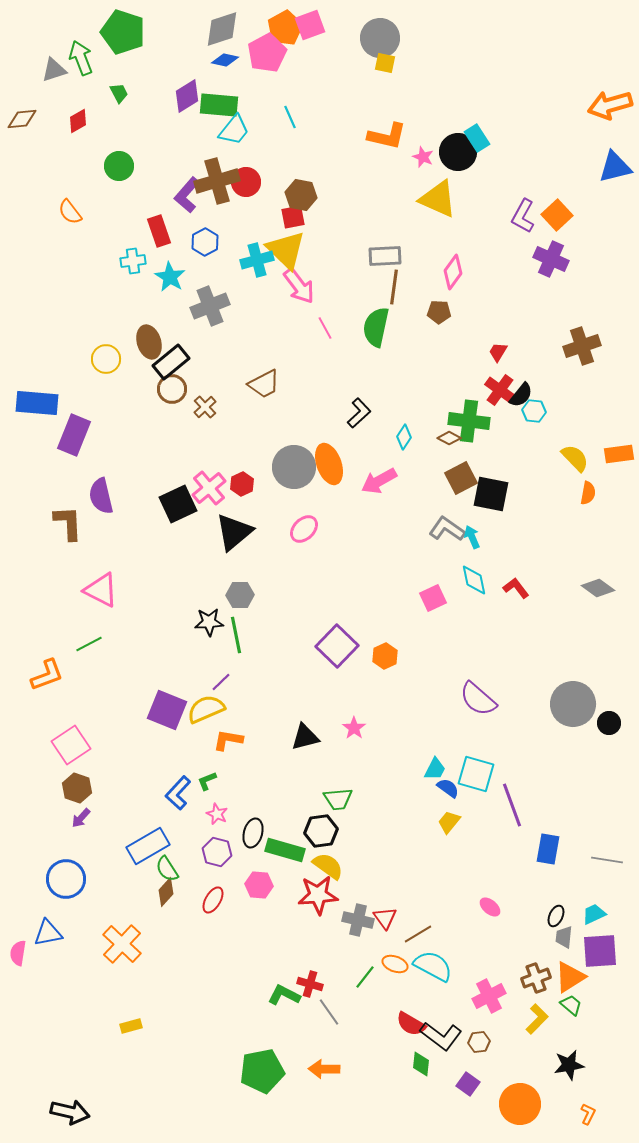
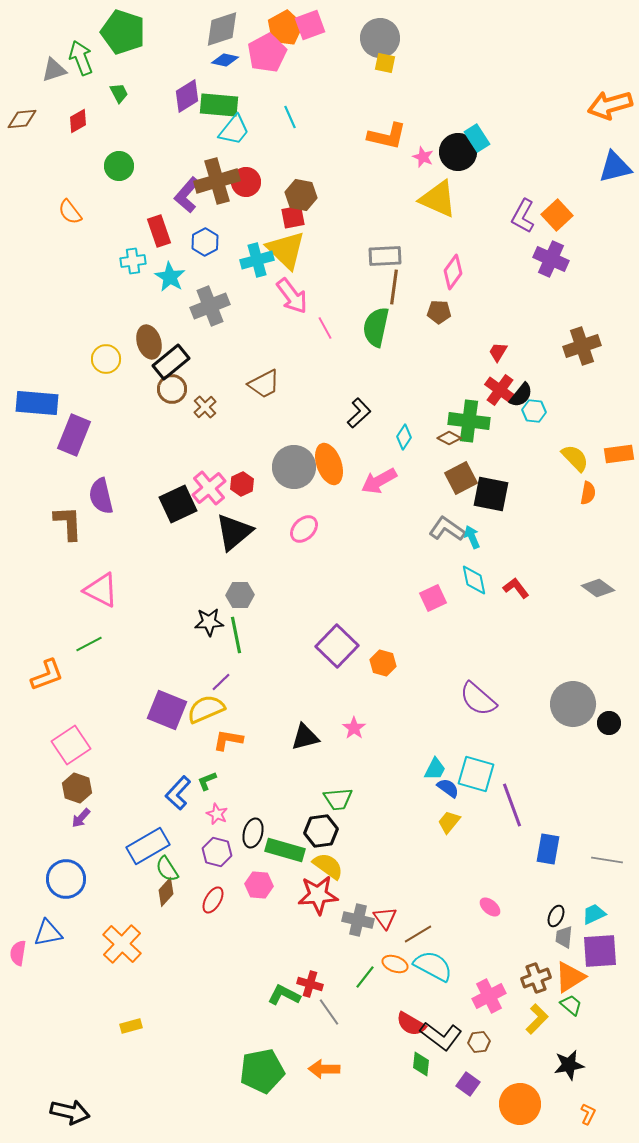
pink arrow at (299, 286): moved 7 px left, 10 px down
orange hexagon at (385, 656): moved 2 px left, 7 px down; rotated 20 degrees counterclockwise
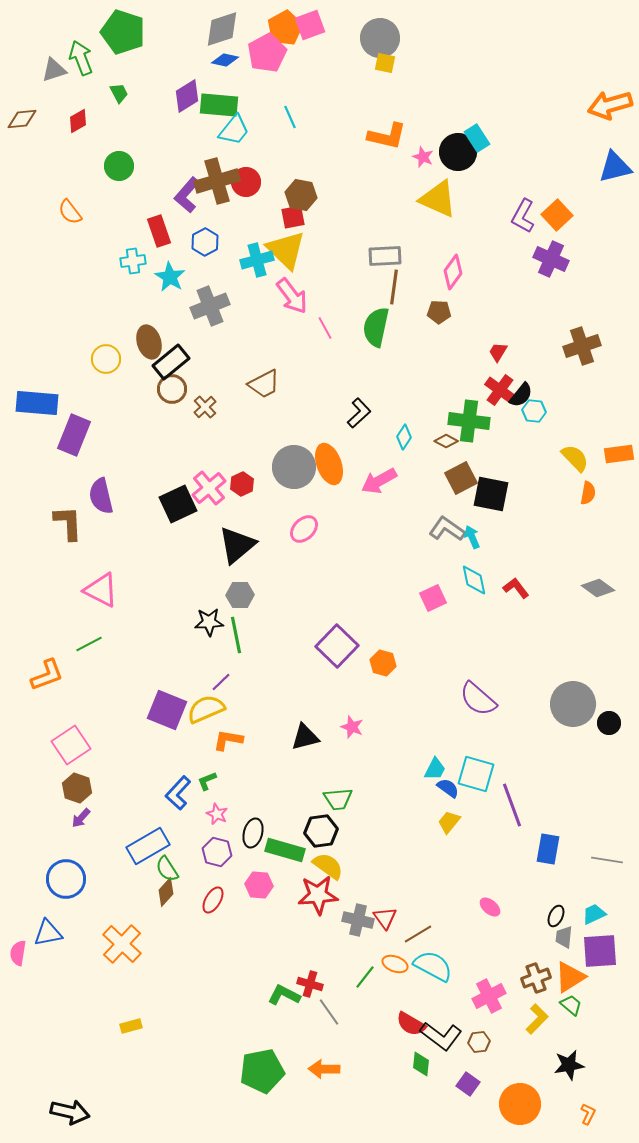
brown diamond at (449, 438): moved 3 px left, 3 px down
black triangle at (234, 532): moved 3 px right, 13 px down
pink star at (354, 728): moved 2 px left, 1 px up; rotated 15 degrees counterclockwise
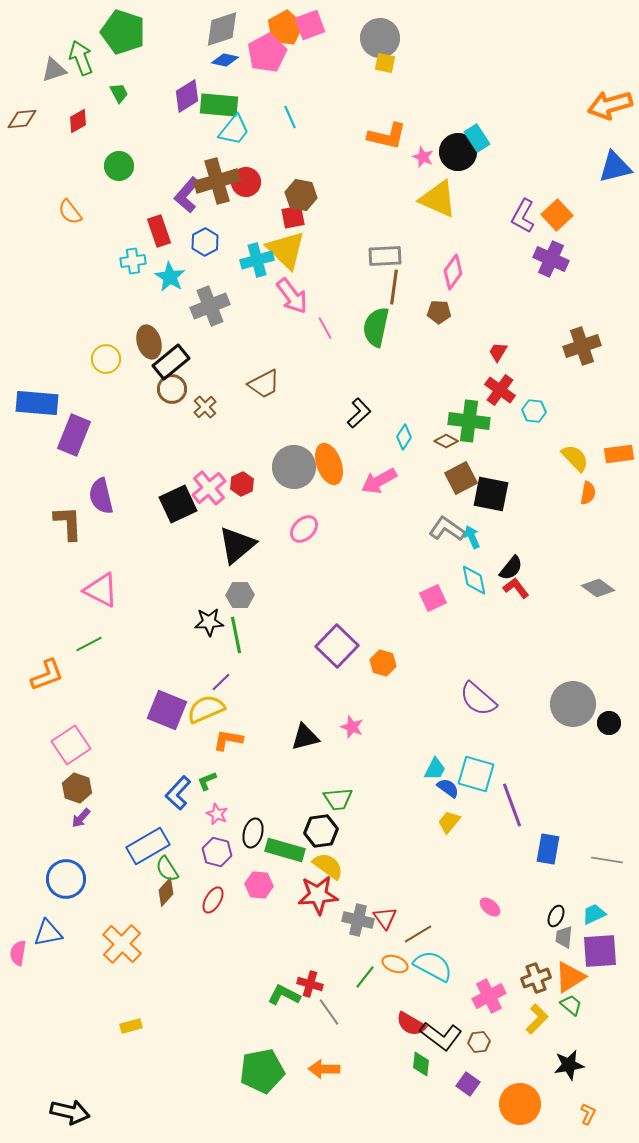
black semicircle at (521, 395): moved 10 px left, 173 px down
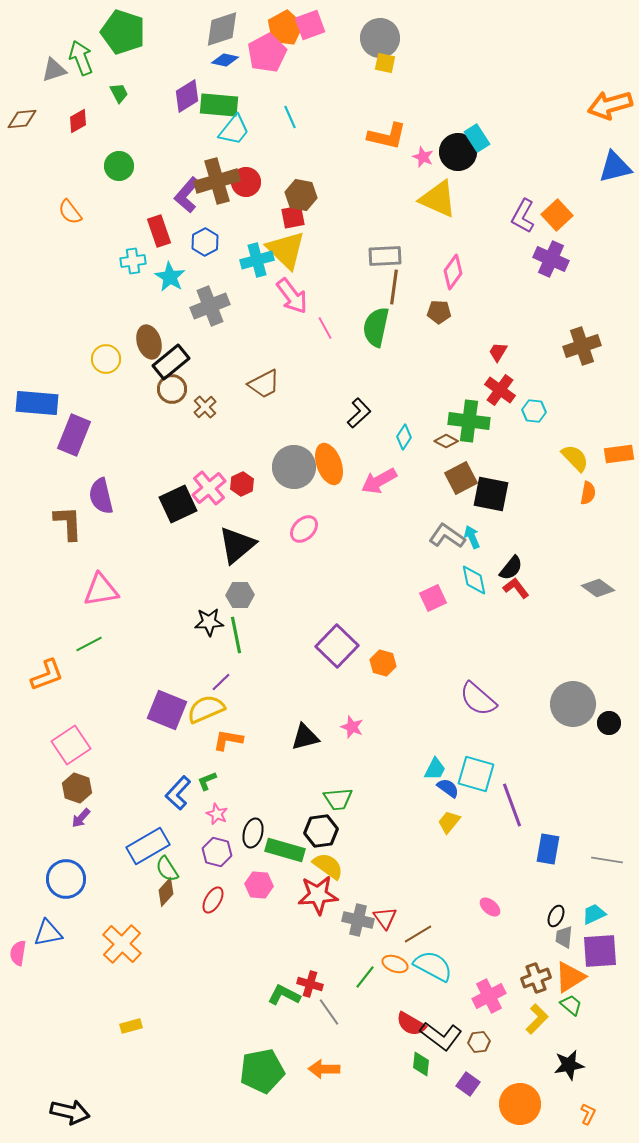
gray L-shape at (447, 529): moved 7 px down
pink triangle at (101, 590): rotated 36 degrees counterclockwise
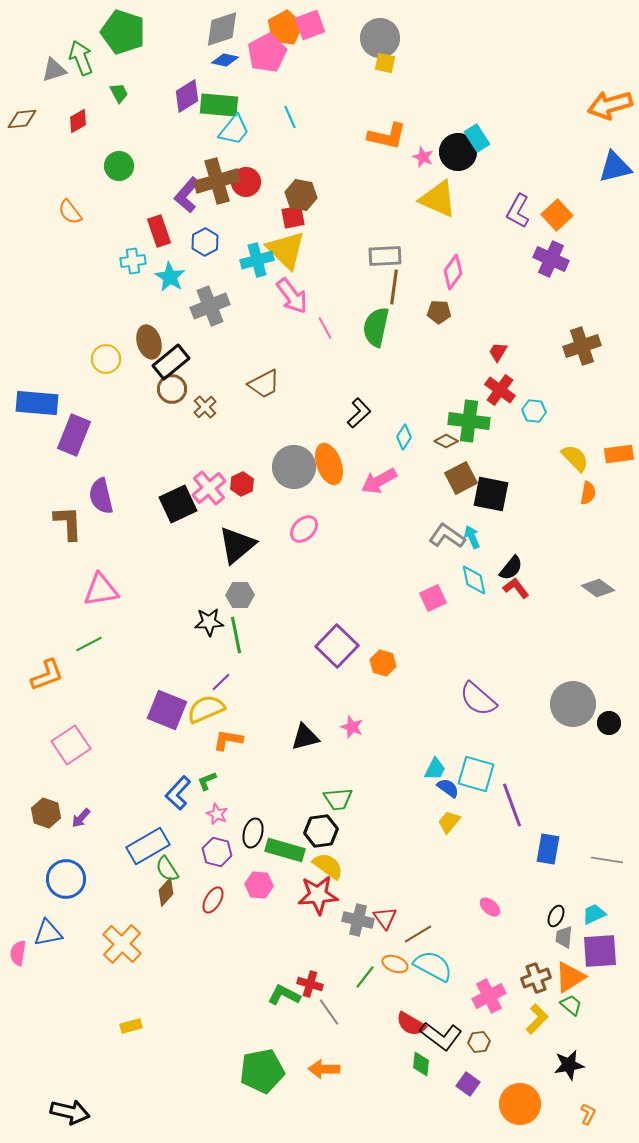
purple L-shape at (523, 216): moved 5 px left, 5 px up
brown hexagon at (77, 788): moved 31 px left, 25 px down
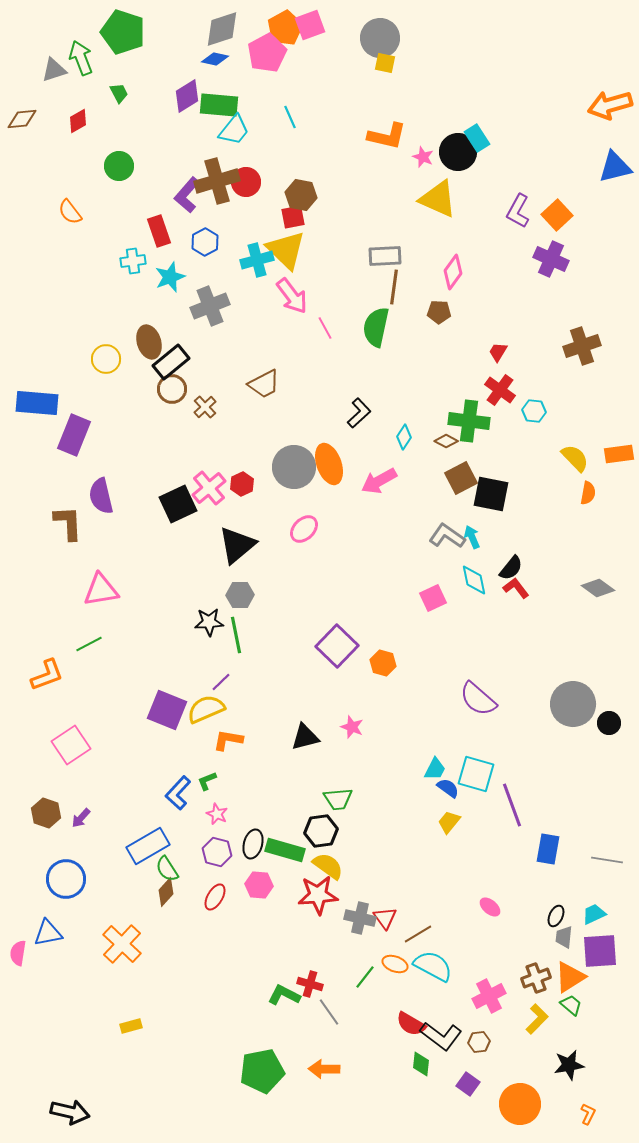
blue diamond at (225, 60): moved 10 px left, 1 px up
cyan star at (170, 277): rotated 20 degrees clockwise
black ellipse at (253, 833): moved 11 px down
red ellipse at (213, 900): moved 2 px right, 3 px up
gray cross at (358, 920): moved 2 px right, 2 px up
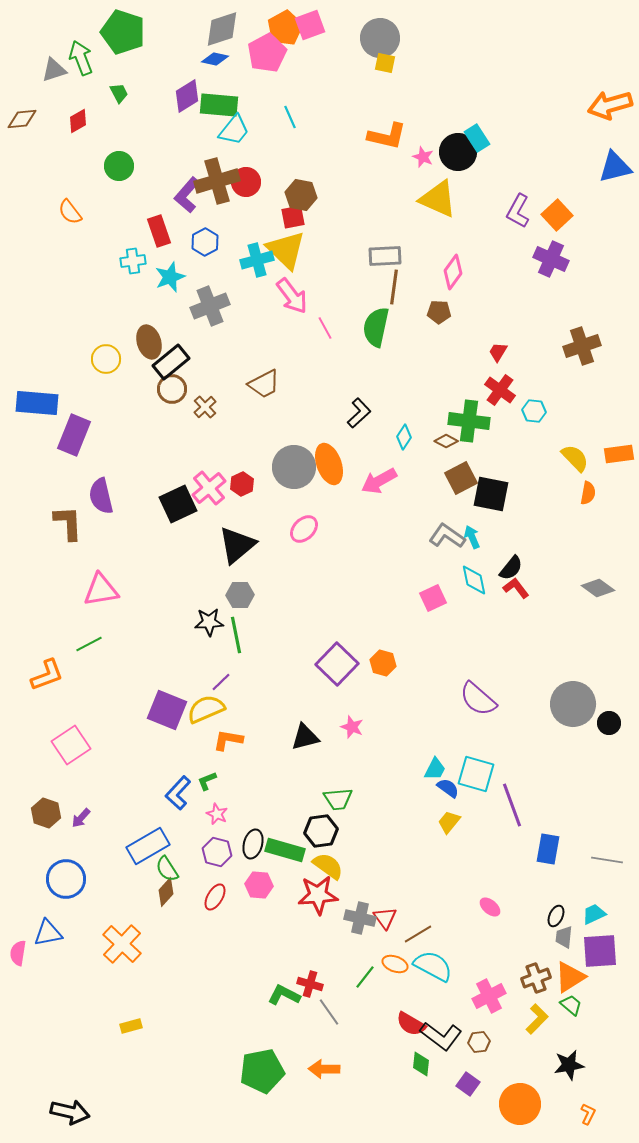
purple square at (337, 646): moved 18 px down
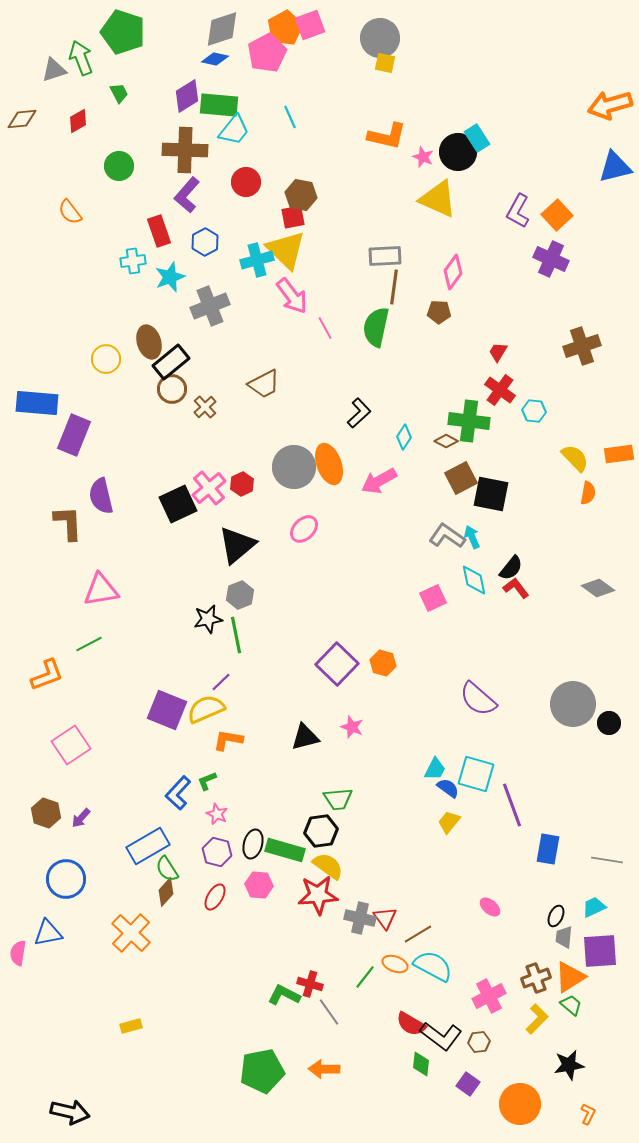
brown cross at (217, 181): moved 32 px left, 31 px up; rotated 18 degrees clockwise
gray hexagon at (240, 595): rotated 20 degrees counterclockwise
black star at (209, 622): moved 1 px left, 3 px up; rotated 8 degrees counterclockwise
cyan trapezoid at (594, 914): moved 7 px up
orange cross at (122, 944): moved 9 px right, 11 px up
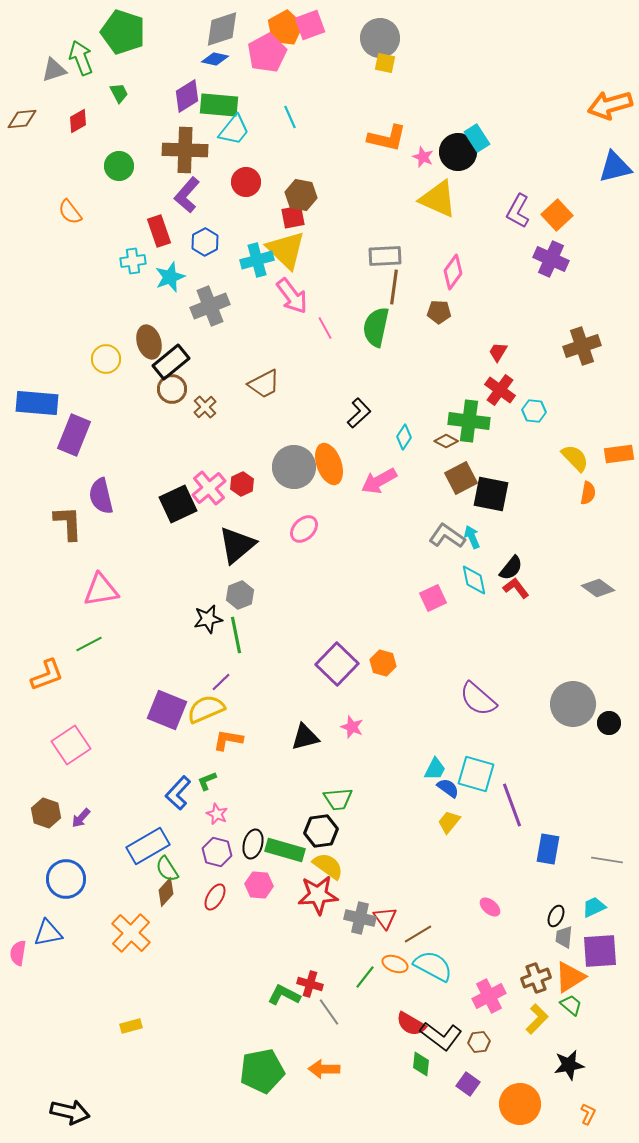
orange L-shape at (387, 136): moved 2 px down
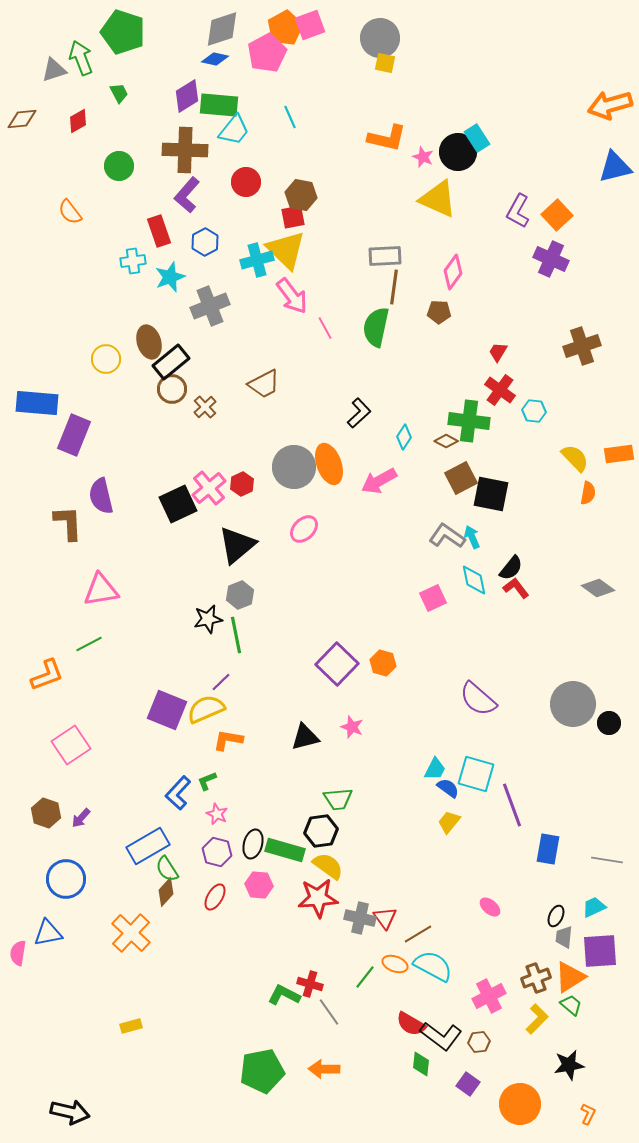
red star at (318, 895): moved 3 px down
